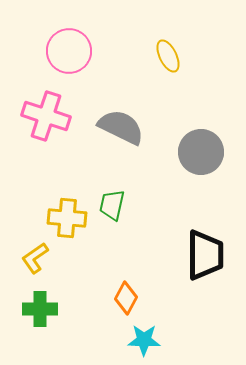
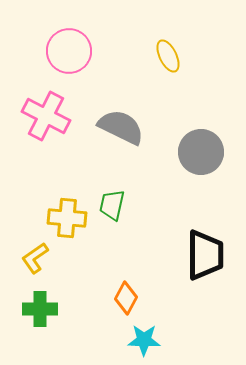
pink cross: rotated 9 degrees clockwise
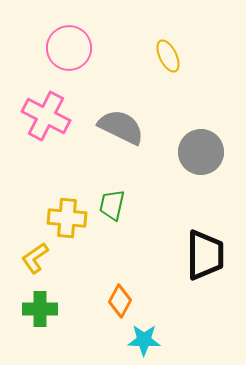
pink circle: moved 3 px up
orange diamond: moved 6 px left, 3 px down
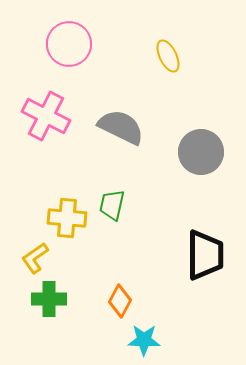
pink circle: moved 4 px up
green cross: moved 9 px right, 10 px up
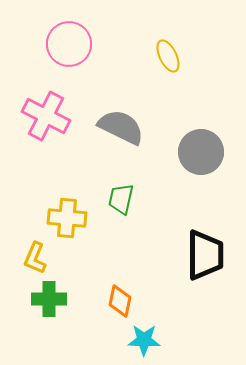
green trapezoid: moved 9 px right, 6 px up
yellow L-shape: rotated 32 degrees counterclockwise
orange diamond: rotated 16 degrees counterclockwise
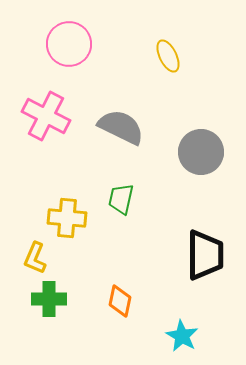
cyan star: moved 38 px right, 4 px up; rotated 28 degrees clockwise
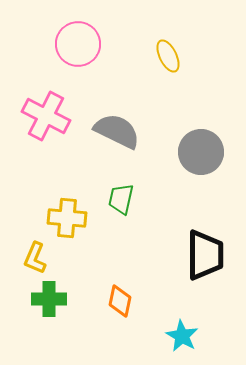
pink circle: moved 9 px right
gray semicircle: moved 4 px left, 4 px down
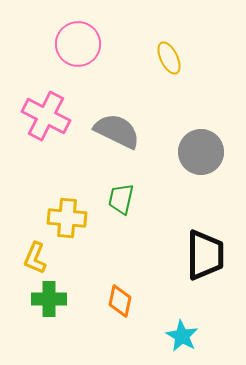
yellow ellipse: moved 1 px right, 2 px down
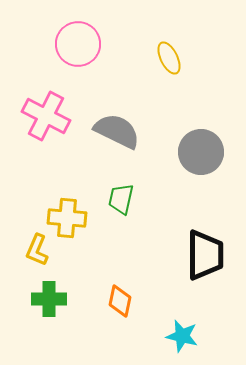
yellow L-shape: moved 2 px right, 8 px up
cyan star: rotated 16 degrees counterclockwise
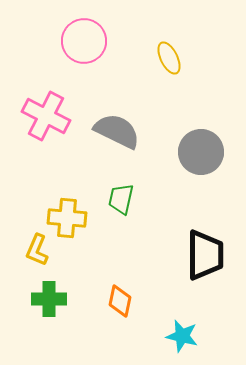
pink circle: moved 6 px right, 3 px up
